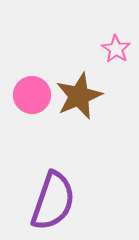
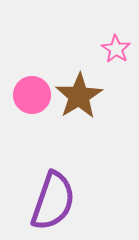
brown star: rotated 9 degrees counterclockwise
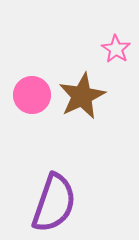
brown star: moved 3 px right; rotated 6 degrees clockwise
purple semicircle: moved 1 px right, 2 px down
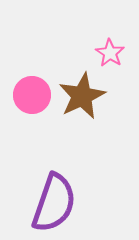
pink star: moved 6 px left, 4 px down
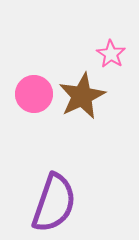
pink star: moved 1 px right, 1 px down
pink circle: moved 2 px right, 1 px up
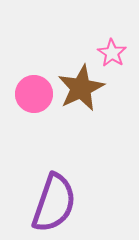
pink star: moved 1 px right, 1 px up
brown star: moved 1 px left, 8 px up
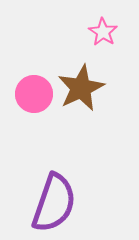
pink star: moved 9 px left, 21 px up
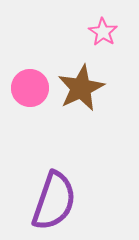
pink circle: moved 4 px left, 6 px up
purple semicircle: moved 2 px up
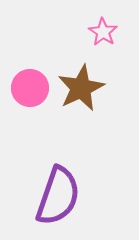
purple semicircle: moved 4 px right, 5 px up
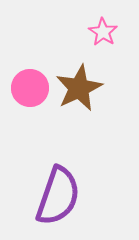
brown star: moved 2 px left
